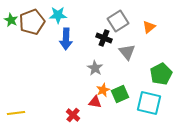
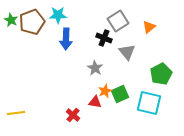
orange star: moved 2 px right, 1 px down
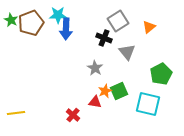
brown pentagon: moved 1 px left, 1 px down
blue arrow: moved 10 px up
green square: moved 1 px left, 3 px up
cyan square: moved 1 px left, 1 px down
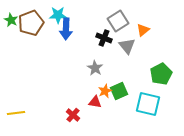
orange triangle: moved 6 px left, 3 px down
gray triangle: moved 6 px up
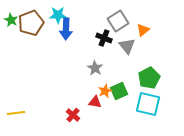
green pentagon: moved 12 px left, 4 px down
